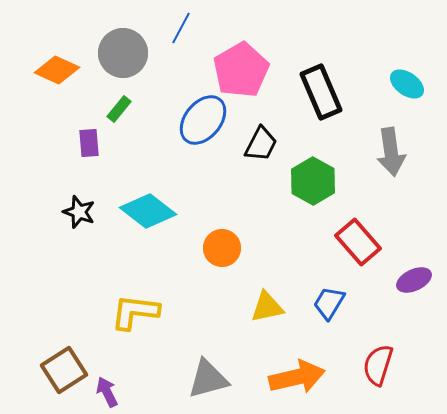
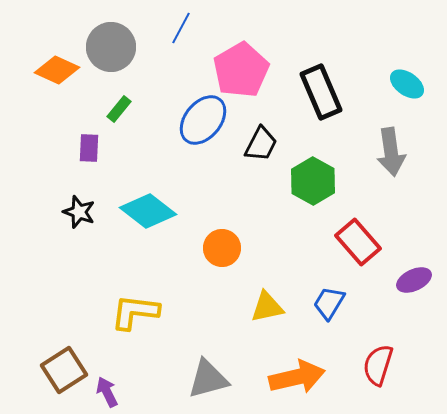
gray circle: moved 12 px left, 6 px up
purple rectangle: moved 5 px down; rotated 8 degrees clockwise
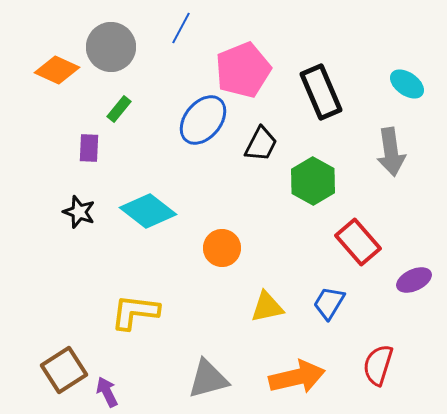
pink pentagon: moved 2 px right; rotated 8 degrees clockwise
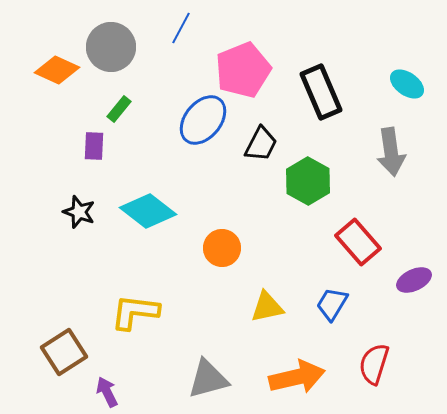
purple rectangle: moved 5 px right, 2 px up
green hexagon: moved 5 px left
blue trapezoid: moved 3 px right, 1 px down
red semicircle: moved 4 px left, 1 px up
brown square: moved 18 px up
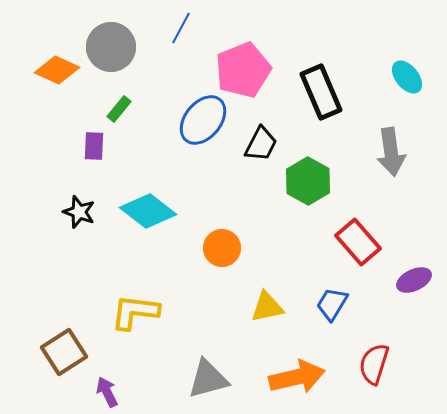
cyan ellipse: moved 7 px up; rotated 16 degrees clockwise
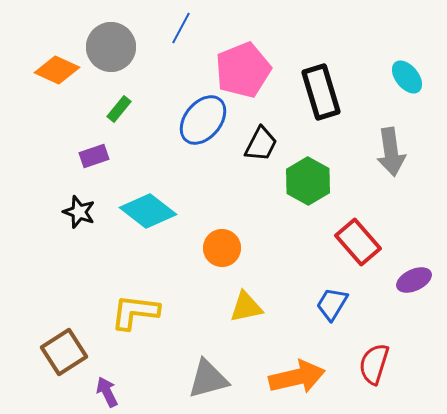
black rectangle: rotated 6 degrees clockwise
purple rectangle: moved 10 px down; rotated 68 degrees clockwise
yellow triangle: moved 21 px left
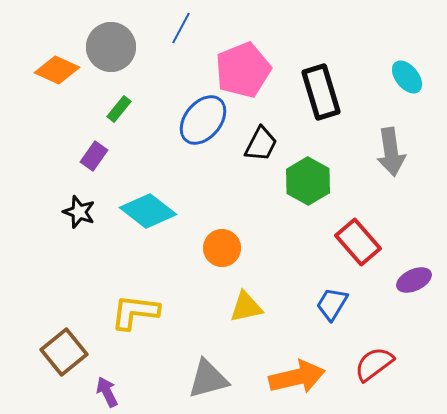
purple rectangle: rotated 36 degrees counterclockwise
brown square: rotated 6 degrees counterclockwise
red semicircle: rotated 36 degrees clockwise
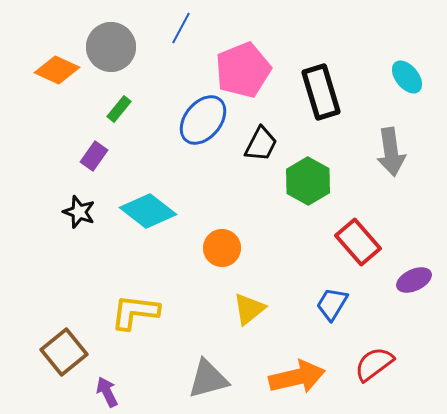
yellow triangle: moved 3 px right, 2 px down; rotated 27 degrees counterclockwise
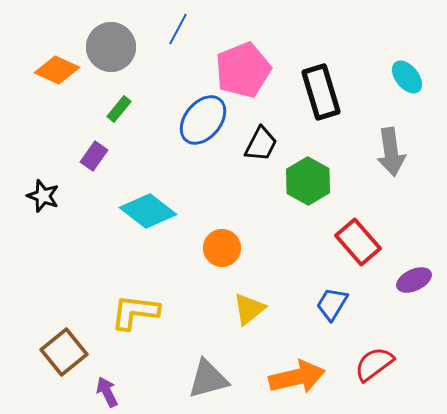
blue line: moved 3 px left, 1 px down
black star: moved 36 px left, 16 px up
